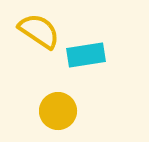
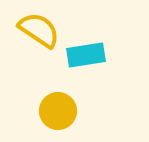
yellow semicircle: moved 1 px up
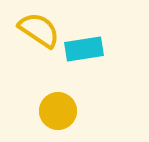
cyan rectangle: moved 2 px left, 6 px up
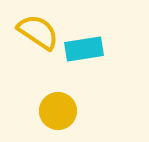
yellow semicircle: moved 1 px left, 2 px down
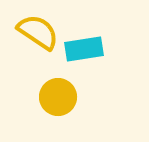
yellow circle: moved 14 px up
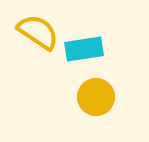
yellow circle: moved 38 px right
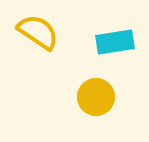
cyan rectangle: moved 31 px right, 7 px up
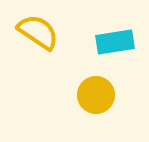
yellow circle: moved 2 px up
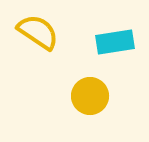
yellow circle: moved 6 px left, 1 px down
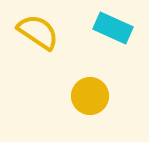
cyan rectangle: moved 2 px left, 14 px up; rotated 33 degrees clockwise
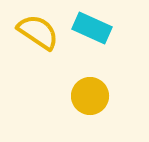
cyan rectangle: moved 21 px left
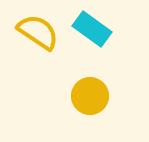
cyan rectangle: moved 1 px down; rotated 12 degrees clockwise
